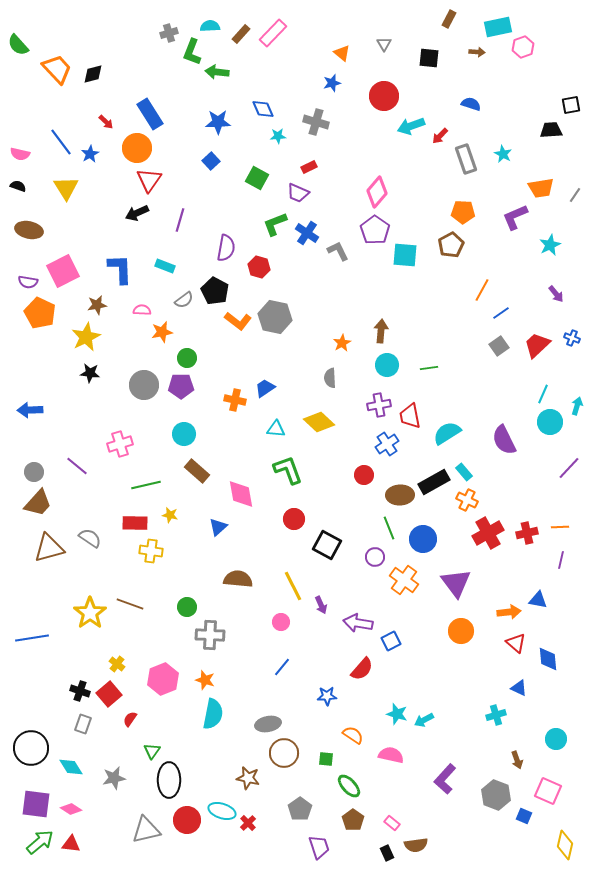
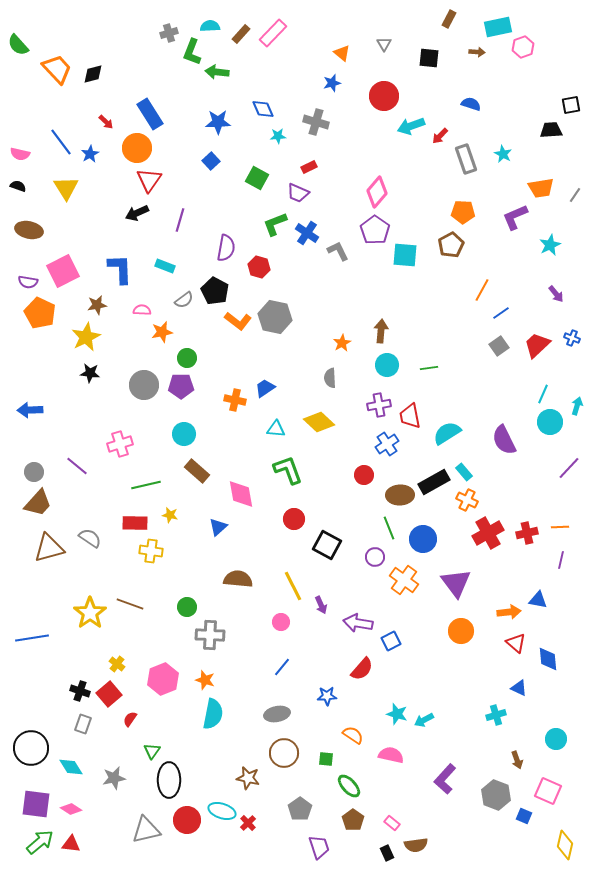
gray ellipse at (268, 724): moved 9 px right, 10 px up
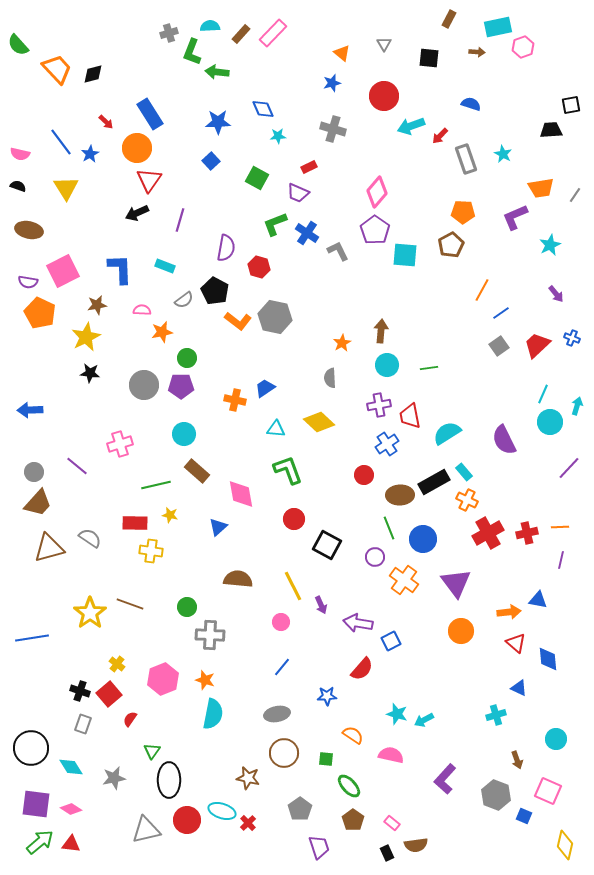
gray cross at (316, 122): moved 17 px right, 7 px down
green line at (146, 485): moved 10 px right
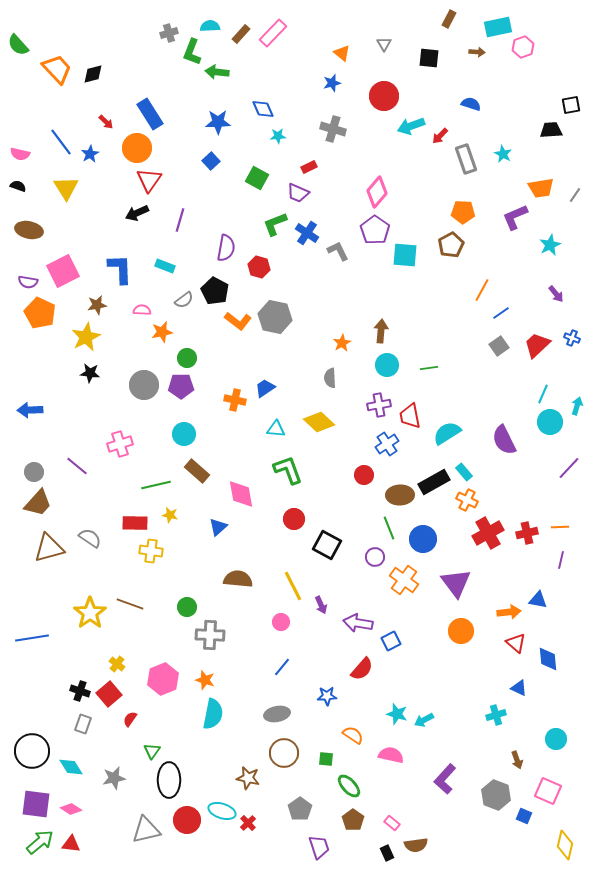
black circle at (31, 748): moved 1 px right, 3 px down
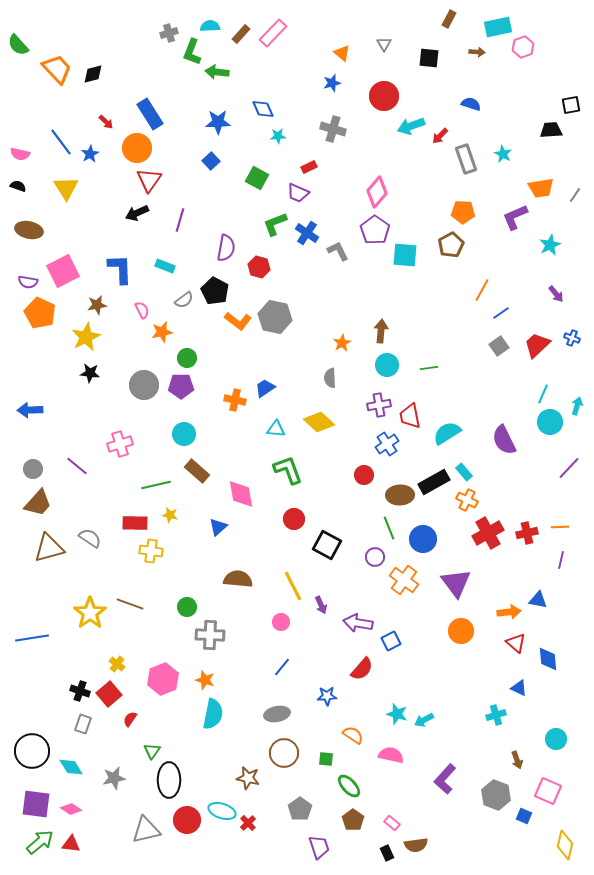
pink semicircle at (142, 310): rotated 60 degrees clockwise
gray circle at (34, 472): moved 1 px left, 3 px up
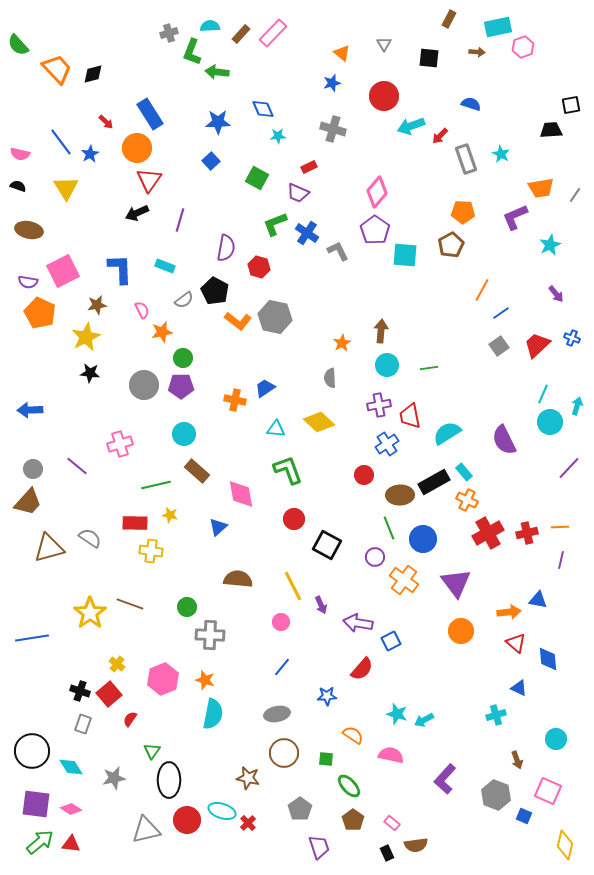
cyan star at (503, 154): moved 2 px left
green circle at (187, 358): moved 4 px left
brown trapezoid at (38, 503): moved 10 px left, 1 px up
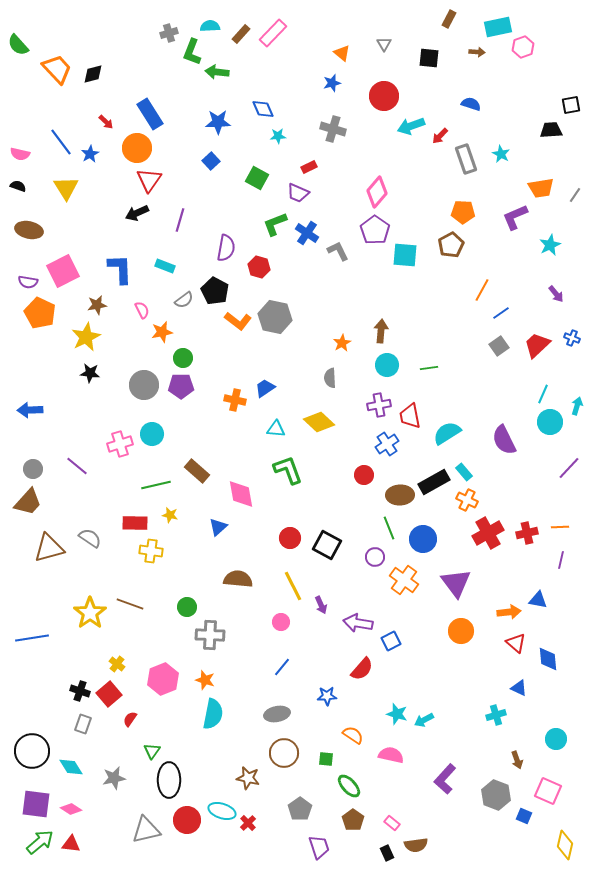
cyan circle at (184, 434): moved 32 px left
red circle at (294, 519): moved 4 px left, 19 px down
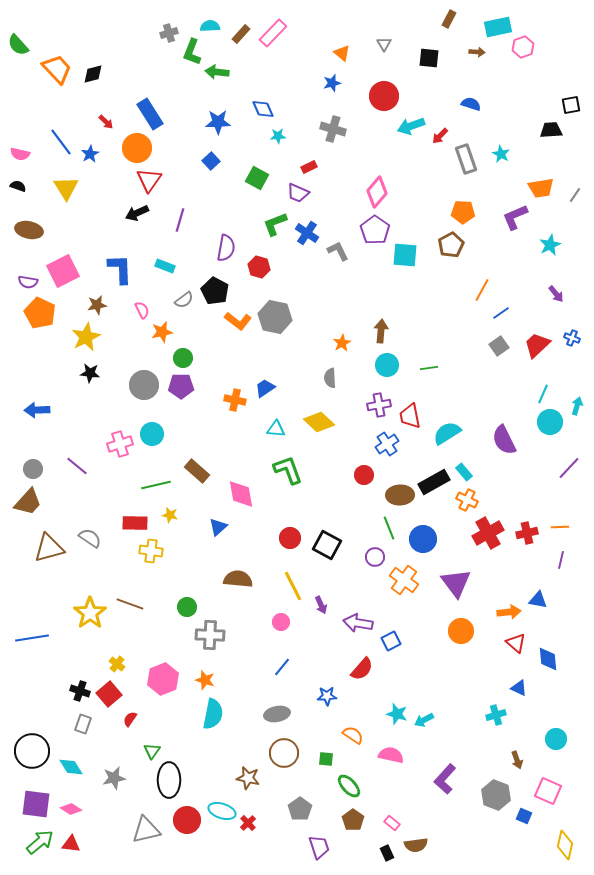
blue arrow at (30, 410): moved 7 px right
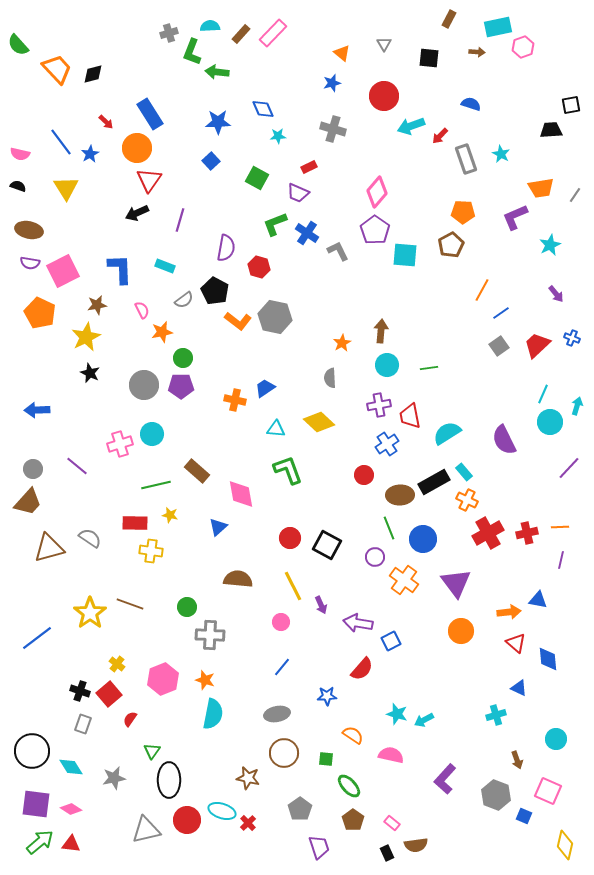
purple semicircle at (28, 282): moved 2 px right, 19 px up
black star at (90, 373): rotated 18 degrees clockwise
blue line at (32, 638): moved 5 px right; rotated 28 degrees counterclockwise
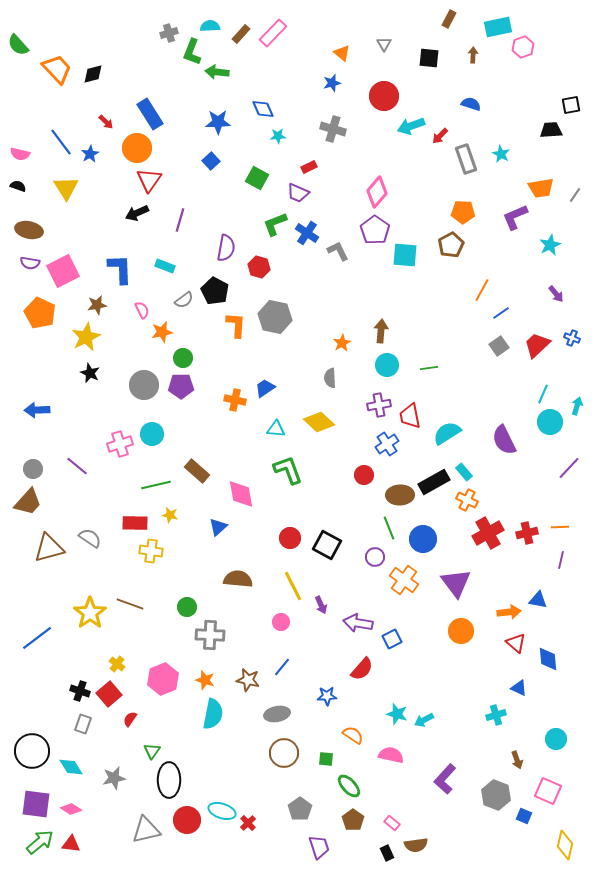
brown arrow at (477, 52): moved 4 px left, 3 px down; rotated 91 degrees counterclockwise
orange L-shape at (238, 321): moved 2 px left, 4 px down; rotated 124 degrees counterclockwise
blue square at (391, 641): moved 1 px right, 2 px up
brown star at (248, 778): moved 98 px up
